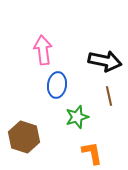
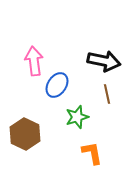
pink arrow: moved 9 px left, 11 px down
black arrow: moved 1 px left
blue ellipse: rotated 25 degrees clockwise
brown line: moved 2 px left, 2 px up
brown hexagon: moved 1 px right, 3 px up; rotated 8 degrees clockwise
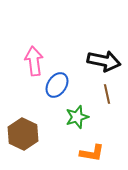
brown hexagon: moved 2 px left
orange L-shape: rotated 110 degrees clockwise
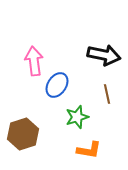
black arrow: moved 6 px up
brown hexagon: rotated 16 degrees clockwise
orange L-shape: moved 3 px left, 3 px up
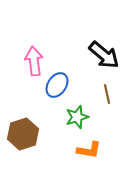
black arrow: rotated 28 degrees clockwise
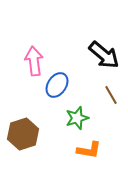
brown line: moved 4 px right, 1 px down; rotated 18 degrees counterclockwise
green star: moved 1 px down
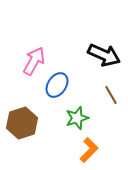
black arrow: rotated 16 degrees counterclockwise
pink arrow: rotated 36 degrees clockwise
brown hexagon: moved 1 px left, 11 px up
orange L-shape: rotated 55 degrees counterclockwise
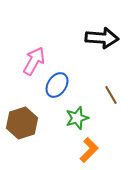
black arrow: moved 2 px left, 17 px up; rotated 20 degrees counterclockwise
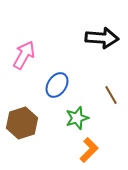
pink arrow: moved 10 px left, 6 px up
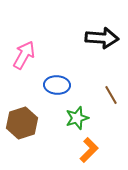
blue ellipse: rotated 60 degrees clockwise
